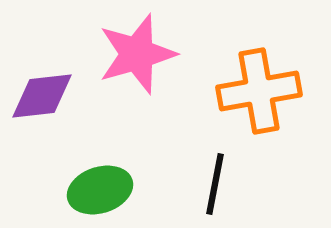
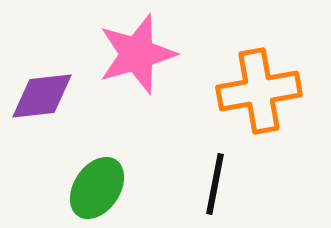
green ellipse: moved 3 px left, 2 px up; rotated 38 degrees counterclockwise
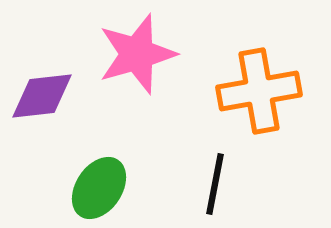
green ellipse: moved 2 px right
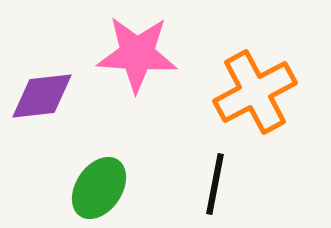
pink star: rotated 20 degrees clockwise
orange cross: moved 4 px left, 1 px down; rotated 18 degrees counterclockwise
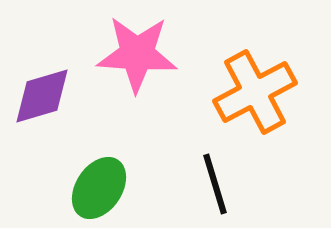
purple diamond: rotated 10 degrees counterclockwise
black line: rotated 28 degrees counterclockwise
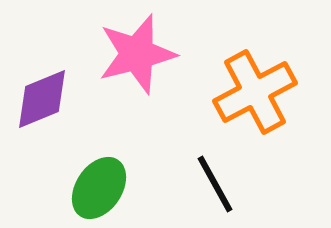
pink star: rotated 18 degrees counterclockwise
purple diamond: moved 3 px down; rotated 6 degrees counterclockwise
black line: rotated 12 degrees counterclockwise
